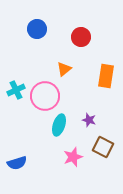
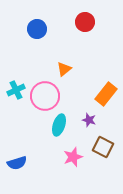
red circle: moved 4 px right, 15 px up
orange rectangle: moved 18 px down; rotated 30 degrees clockwise
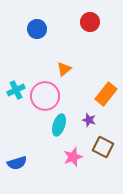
red circle: moved 5 px right
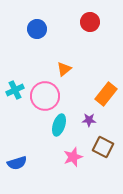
cyan cross: moved 1 px left
purple star: rotated 16 degrees counterclockwise
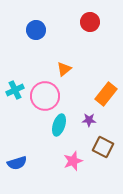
blue circle: moved 1 px left, 1 px down
pink star: moved 4 px down
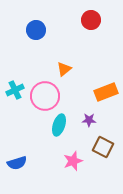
red circle: moved 1 px right, 2 px up
orange rectangle: moved 2 px up; rotated 30 degrees clockwise
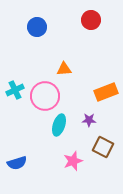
blue circle: moved 1 px right, 3 px up
orange triangle: rotated 35 degrees clockwise
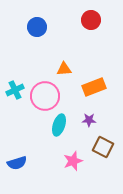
orange rectangle: moved 12 px left, 5 px up
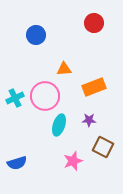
red circle: moved 3 px right, 3 px down
blue circle: moved 1 px left, 8 px down
cyan cross: moved 8 px down
